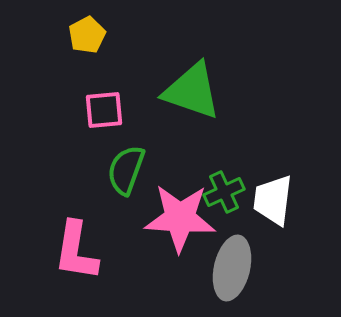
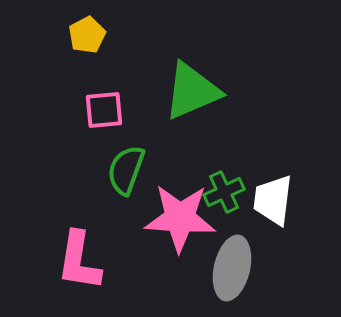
green triangle: rotated 42 degrees counterclockwise
pink L-shape: moved 3 px right, 10 px down
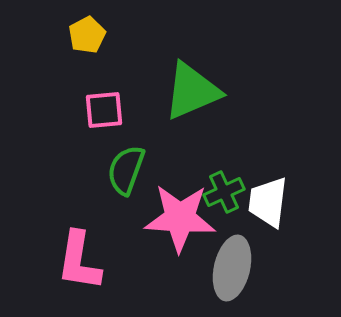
white trapezoid: moved 5 px left, 2 px down
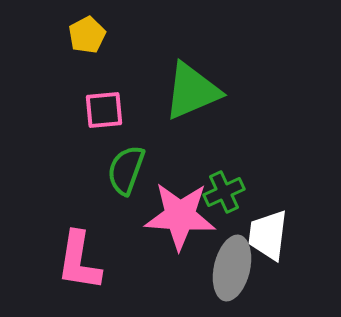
white trapezoid: moved 33 px down
pink star: moved 2 px up
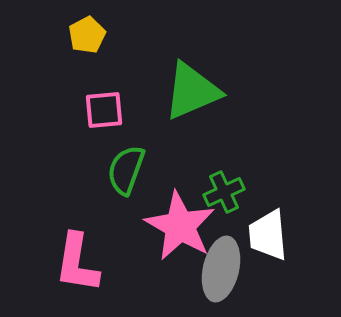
pink star: moved 10 px down; rotated 26 degrees clockwise
white trapezoid: rotated 12 degrees counterclockwise
pink L-shape: moved 2 px left, 2 px down
gray ellipse: moved 11 px left, 1 px down
